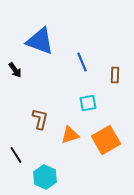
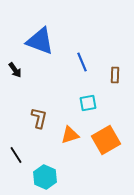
brown L-shape: moved 1 px left, 1 px up
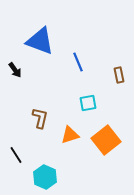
blue line: moved 4 px left
brown rectangle: moved 4 px right; rotated 14 degrees counterclockwise
brown L-shape: moved 1 px right
orange square: rotated 8 degrees counterclockwise
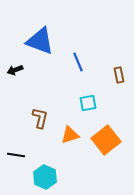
black arrow: rotated 105 degrees clockwise
black line: rotated 48 degrees counterclockwise
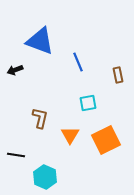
brown rectangle: moved 1 px left
orange triangle: rotated 42 degrees counterclockwise
orange square: rotated 12 degrees clockwise
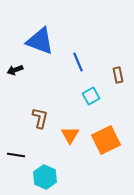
cyan square: moved 3 px right, 7 px up; rotated 18 degrees counterclockwise
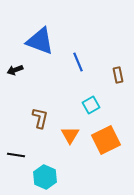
cyan square: moved 9 px down
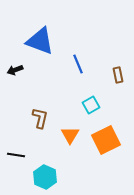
blue line: moved 2 px down
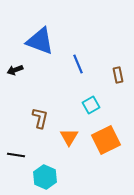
orange triangle: moved 1 px left, 2 px down
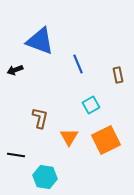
cyan hexagon: rotated 15 degrees counterclockwise
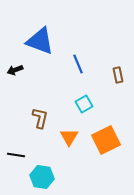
cyan square: moved 7 px left, 1 px up
cyan hexagon: moved 3 px left
